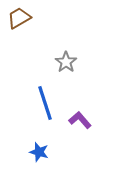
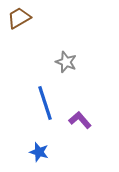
gray star: rotated 15 degrees counterclockwise
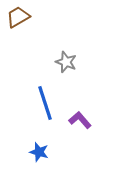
brown trapezoid: moved 1 px left, 1 px up
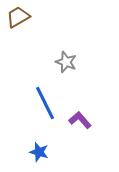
blue line: rotated 8 degrees counterclockwise
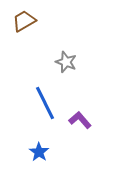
brown trapezoid: moved 6 px right, 4 px down
blue star: rotated 18 degrees clockwise
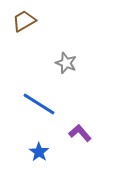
gray star: moved 1 px down
blue line: moved 6 px left, 1 px down; rotated 32 degrees counterclockwise
purple L-shape: moved 13 px down
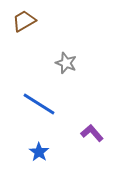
purple L-shape: moved 12 px right
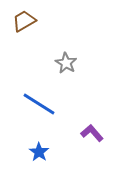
gray star: rotated 10 degrees clockwise
